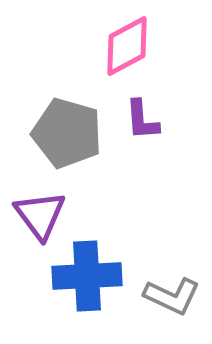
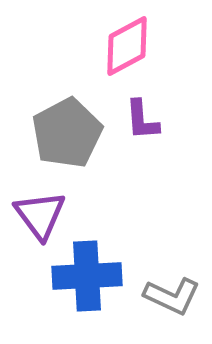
gray pentagon: rotated 28 degrees clockwise
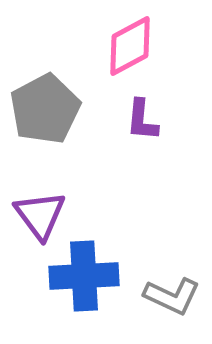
pink diamond: moved 3 px right
purple L-shape: rotated 9 degrees clockwise
gray pentagon: moved 22 px left, 24 px up
blue cross: moved 3 px left
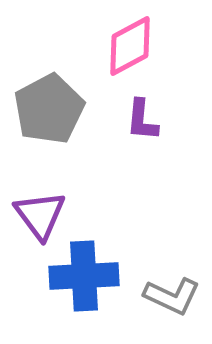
gray pentagon: moved 4 px right
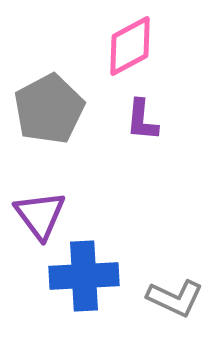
gray L-shape: moved 3 px right, 2 px down
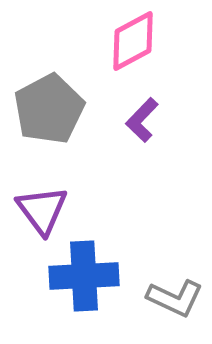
pink diamond: moved 3 px right, 5 px up
purple L-shape: rotated 39 degrees clockwise
purple triangle: moved 2 px right, 5 px up
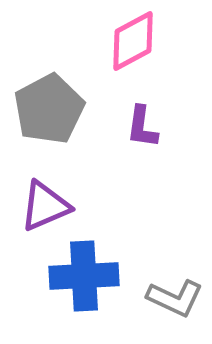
purple L-shape: moved 7 px down; rotated 36 degrees counterclockwise
purple triangle: moved 3 px right, 4 px up; rotated 44 degrees clockwise
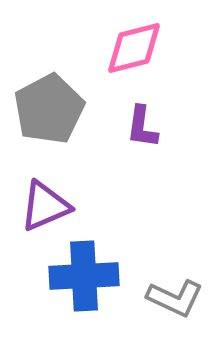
pink diamond: moved 1 px right, 7 px down; rotated 14 degrees clockwise
